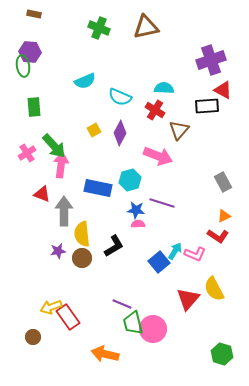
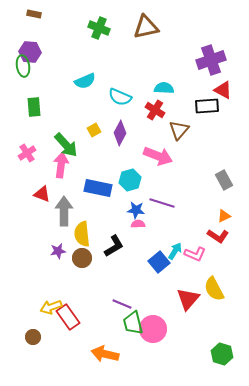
green arrow at (54, 146): moved 12 px right, 1 px up
gray rectangle at (223, 182): moved 1 px right, 2 px up
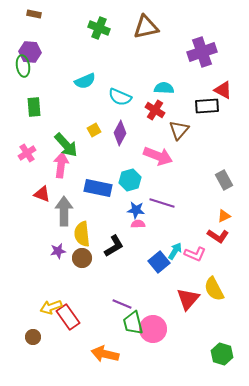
purple cross at (211, 60): moved 9 px left, 8 px up
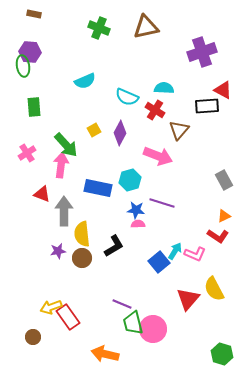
cyan semicircle at (120, 97): moved 7 px right
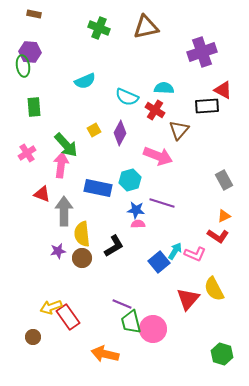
green trapezoid at (133, 323): moved 2 px left, 1 px up
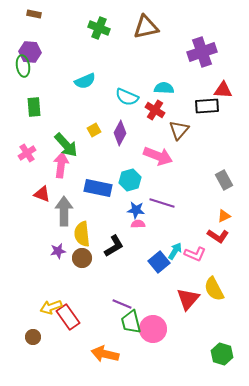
red triangle at (223, 90): rotated 24 degrees counterclockwise
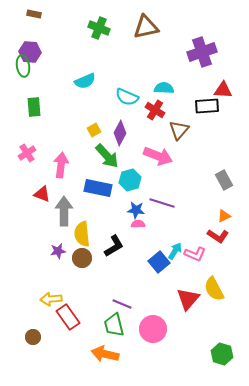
green arrow at (66, 145): moved 41 px right, 11 px down
yellow arrow at (51, 307): moved 8 px up; rotated 15 degrees clockwise
green trapezoid at (131, 322): moved 17 px left, 3 px down
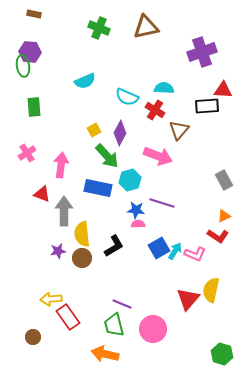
blue square at (159, 262): moved 14 px up; rotated 10 degrees clockwise
yellow semicircle at (214, 289): moved 3 px left, 1 px down; rotated 40 degrees clockwise
